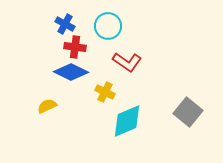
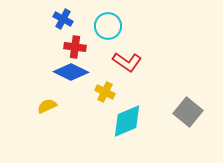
blue cross: moved 2 px left, 5 px up
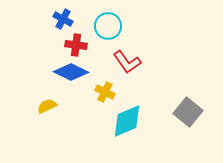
red cross: moved 1 px right, 2 px up
red L-shape: rotated 20 degrees clockwise
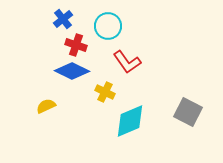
blue cross: rotated 24 degrees clockwise
red cross: rotated 10 degrees clockwise
blue diamond: moved 1 px right, 1 px up
yellow semicircle: moved 1 px left
gray square: rotated 12 degrees counterclockwise
cyan diamond: moved 3 px right
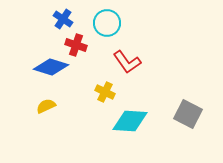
blue cross: rotated 18 degrees counterclockwise
cyan circle: moved 1 px left, 3 px up
blue diamond: moved 21 px left, 4 px up; rotated 8 degrees counterclockwise
gray square: moved 2 px down
cyan diamond: rotated 27 degrees clockwise
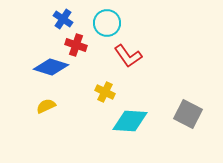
red L-shape: moved 1 px right, 6 px up
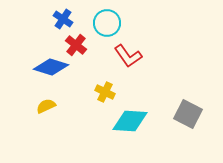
red cross: rotated 20 degrees clockwise
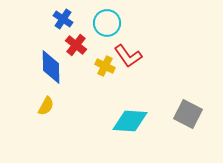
blue diamond: rotated 72 degrees clockwise
yellow cross: moved 26 px up
yellow semicircle: rotated 144 degrees clockwise
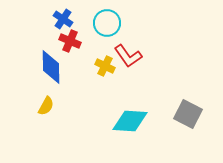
red cross: moved 6 px left, 4 px up; rotated 15 degrees counterclockwise
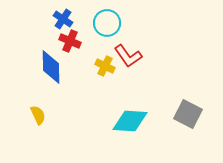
yellow semicircle: moved 8 px left, 9 px down; rotated 54 degrees counterclockwise
